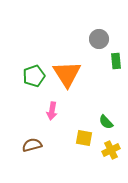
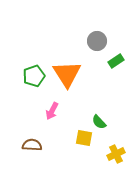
gray circle: moved 2 px left, 2 px down
green rectangle: rotated 63 degrees clockwise
pink arrow: rotated 18 degrees clockwise
green semicircle: moved 7 px left
brown semicircle: rotated 18 degrees clockwise
yellow cross: moved 5 px right, 4 px down
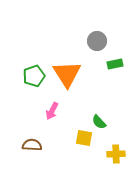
green rectangle: moved 1 px left, 3 px down; rotated 21 degrees clockwise
yellow cross: rotated 24 degrees clockwise
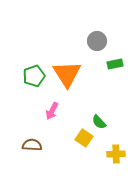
yellow square: rotated 24 degrees clockwise
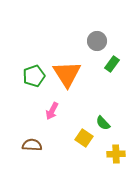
green rectangle: moved 3 px left; rotated 42 degrees counterclockwise
green semicircle: moved 4 px right, 1 px down
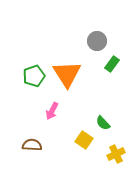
yellow square: moved 2 px down
yellow cross: rotated 24 degrees counterclockwise
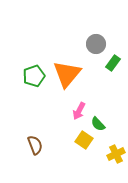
gray circle: moved 1 px left, 3 px down
green rectangle: moved 1 px right, 1 px up
orange triangle: rotated 12 degrees clockwise
pink arrow: moved 27 px right
green semicircle: moved 5 px left, 1 px down
brown semicircle: moved 3 px right; rotated 66 degrees clockwise
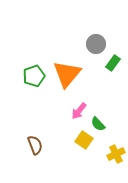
pink arrow: rotated 12 degrees clockwise
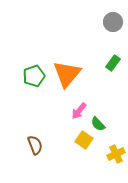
gray circle: moved 17 px right, 22 px up
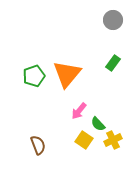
gray circle: moved 2 px up
brown semicircle: moved 3 px right
yellow cross: moved 3 px left, 14 px up
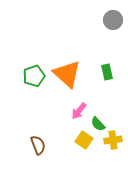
green rectangle: moved 6 px left, 9 px down; rotated 49 degrees counterclockwise
orange triangle: rotated 28 degrees counterclockwise
yellow cross: rotated 18 degrees clockwise
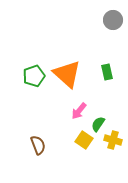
green semicircle: rotated 77 degrees clockwise
yellow cross: rotated 24 degrees clockwise
